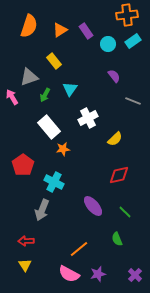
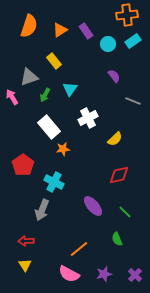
purple star: moved 6 px right
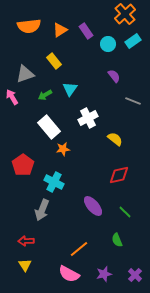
orange cross: moved 2 px left, 1 px up; rotated 35 degrees counterclockwise
orange semicircle: rotated 65 degrees clockwise
gray triangle: moved 4 px left, 3 px up
green arrow: rotated 32 degrees clockwise
yellow semicircle: rotated 98 degrees counterclockwise
green semicircle: moved 1 px down
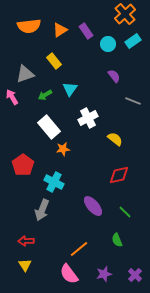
pink semicircle: rotated 25 degrees clockwise
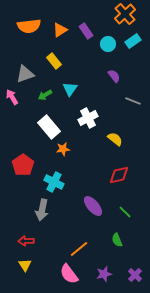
gray arrow: rotated 10 degrees counterclockwise
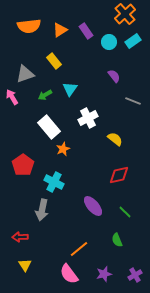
cyan circle: moved 1 px right, 2 px up
orange star: rotated 16 degrees counterclockwise
red arrow: moved 6 px left, 4 px up
purple cross: rotated 16 degrees clockwise
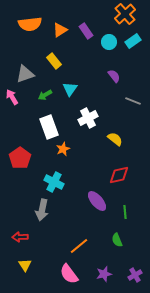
orange semicircle: moved 1 px right, 2 px up
white rectangle: rotated 20 degrees clockwise
red pentagon: moved 3 px left, 7 px up
purple ellipse: moved 4 px right, 5 px up
green line: rotated 40 degrees clockwise
orange line: moved 3 px up
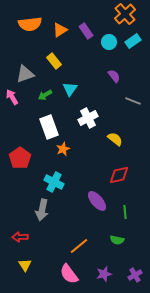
green semicircle: rotated 56 degrees counterclockwise
